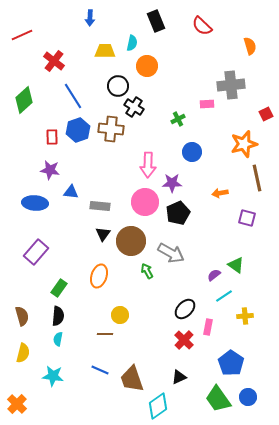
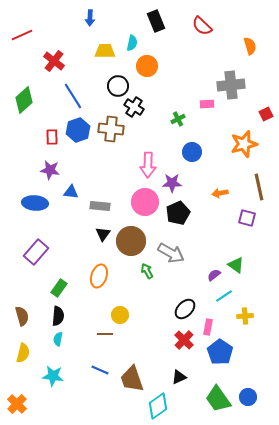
brown line at (257, 178): moved 2 px right, 9 px down
blue pentagon at (231, 363): moved 11 px left, 11 px up
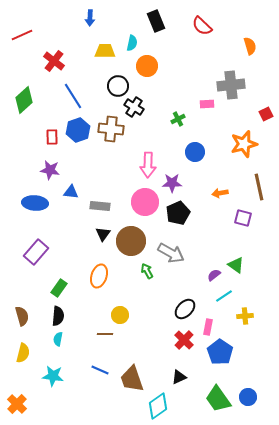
blue circle at (192, 152): moved 3 px right
purple square at (247, 218): moved 4 px left
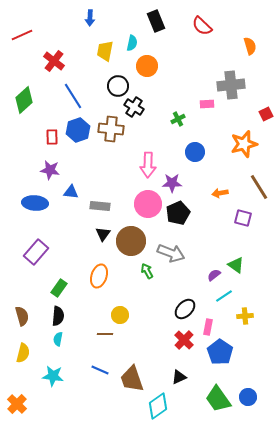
yellow trapezoid at (105, 51): rotated 80 degrees counterclockwise
brown line at (259, 187): rotated 20 degrees counterclockwise
pink circle at (145, 202): moved 3 px right, 2 px down
gray arrow at (171, 253): rotated 8 degrees counterclockwise
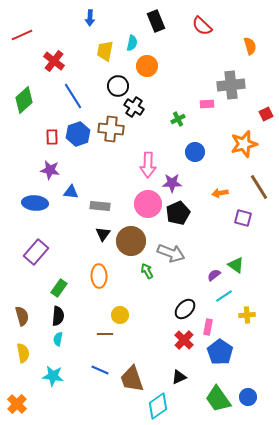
blue hexagon at (78, 130): moved 4 px down
orange ellipse at (99, 276): rotated 20 degrees counterclockwise
yellow cross at (245, 316): moved 2 px right, 1 px up
yellow semicircle at (23, 353): rotated 24 degrees counterclockwise
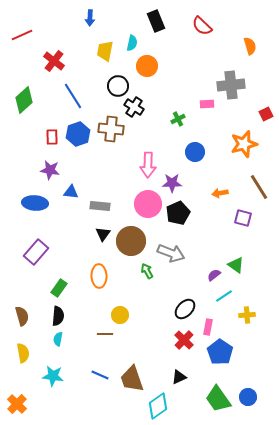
blue line at (100, 370): moved 5 px down
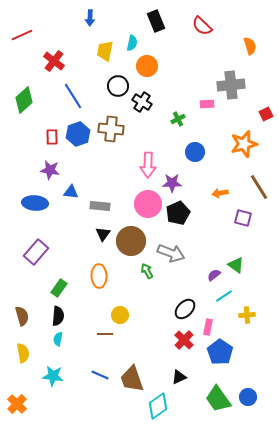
black cross at (134, 107): moved 8 px right, 5 px up
